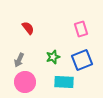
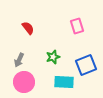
pink rectangle: moved 4 px left, 3 px up
blue square: moved 4 px right, 5 px down
pink circle: moved 1 px left
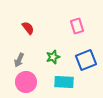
blue square: moved 5 px up
pink circle: moved 2 px right
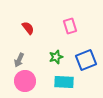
pink rectangle: moved 7 px left
green star: moved 3 px right
pink circle: moved 1 px left, 1 px up
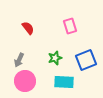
green star: moved 1 px left, 1 px down
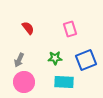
pink rectangle: moved 3 px down
green star: rotated 16 degrees clockwise
pink circle: moved 1 px left, 1 px down
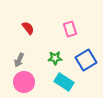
blue square: rotated 10 degrees counterclockwise
cyan rectangle: rotated 30 degrees clockwise
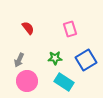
pink circle: moved 3 px right, 1 px up
